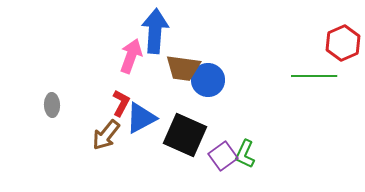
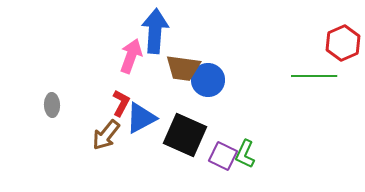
purple square: rotated 28 degrees counterclockwise
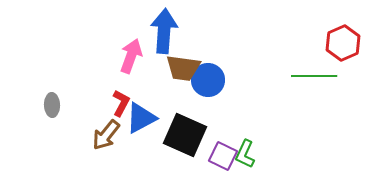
blue arrow: moved 9 px right
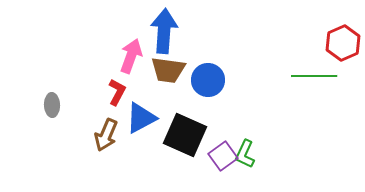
brown trapezoid: moved 15 px left, 2 px down
red L-shape: moved 4 px left, 11 px up
brown arrow: rotated 16 degrees counterclockwise
purple square: rotated 28 degrees clockwise
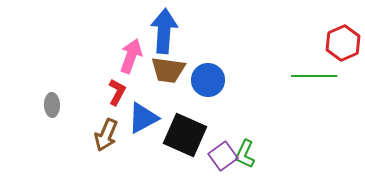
blue triangle: moved 2 px right
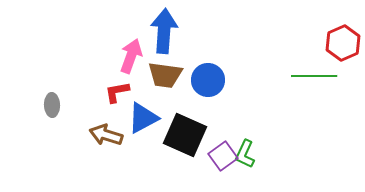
brown trapezoid: moved 3 px left, 5 px down
red L-shape: rotated 128 degrees counterclockwise
brown arrow: rotated 84 degrees clockwise
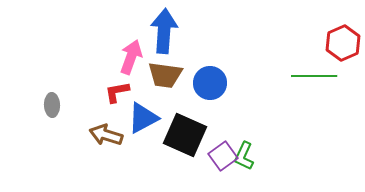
pink arrow: moved 1 px down
blue circle: moved 2 px right, 3 px down
green L-shape: moved 1 px left, 2 px down
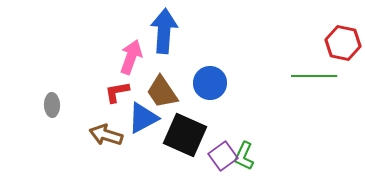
red hexagon: rotated 24 degrees counterclockwise
brown trapezoid: moved 3 px left, 17 px down; rotated 48 degrees clockwise
